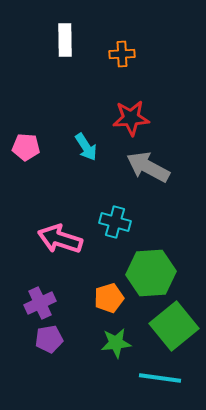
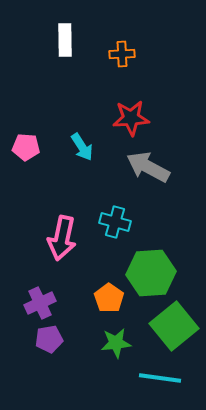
cyan arrow: moved 4 px left
pink arrow: moved 2 px right, 1 px up; rotated 96 degrees counterclockwise
orange pentagon: rotated 20 degrees counterclockwise
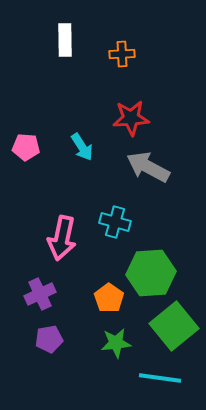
purple cross: moved 9 px up
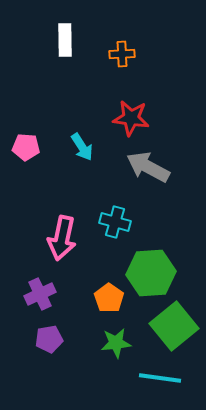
red star: rotated 12 degrees clockwise
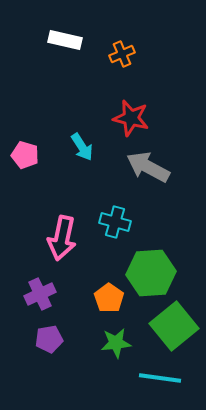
white rectangle: rotated 76 degrees counterclockwise
orange cross: rotated 20 degrees counterclockwise
red star: rotated 6 degrees clockwise
pink pentagon: moved 1 px left, 8 px down; rotated 12 degrees clockwise
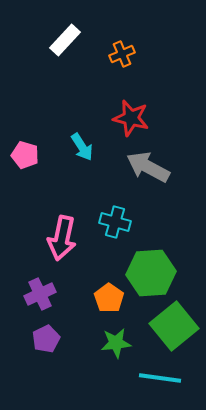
white rectangle: rotated 60 degrees counterclockwise
purple pentagon: moved 3 px left; rotated 16 degrees counterclockwise
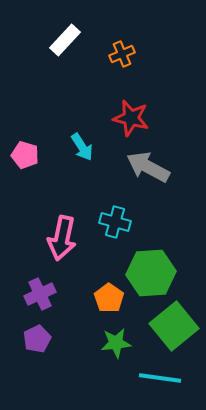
purple pentagon: moved 9 px left
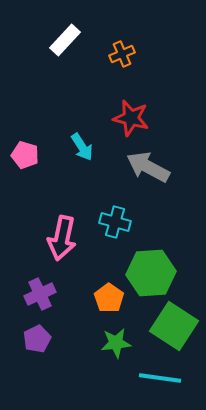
green square: rotated 18 degrees counterclockwise
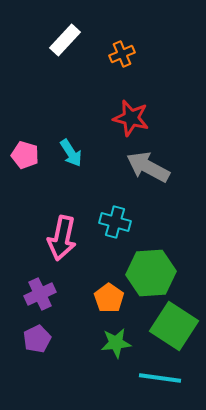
cyan arrow: moved 11 px left, 6 px down
